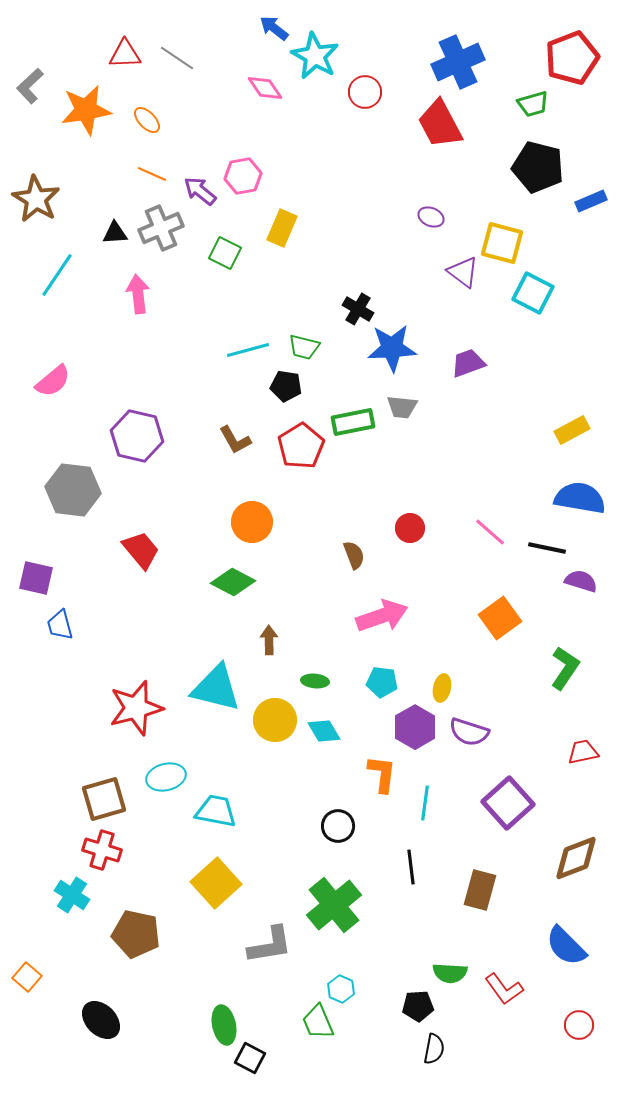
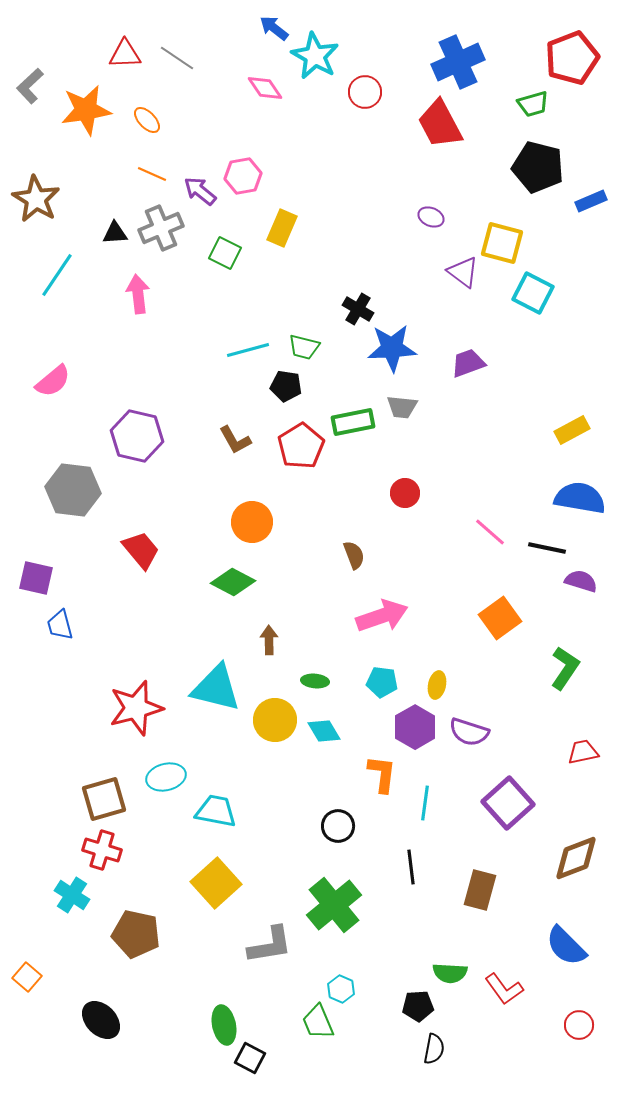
red circle at (410, 528): moved 5 px left, 35 px up
yellow ellipse at (442, 688): moved 5 px left, 3 px up
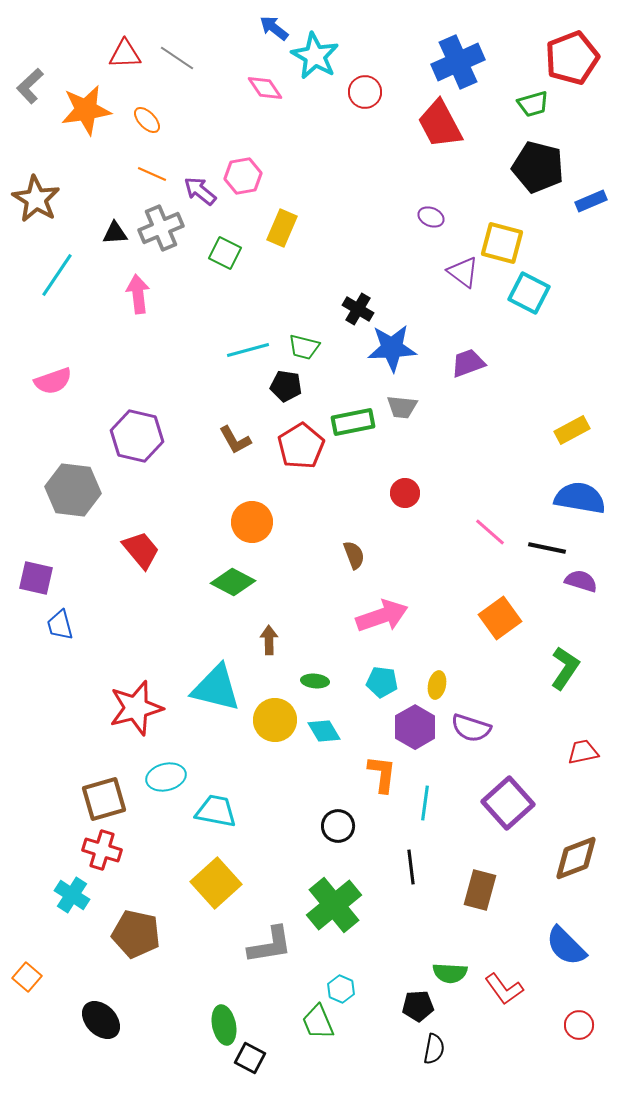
cyan square at (533, 293): moved 4 px left
pink semicircle at (53, 381): rotated 21 degrees clockwise
purple semicircle at (469, 732): moved 2 px right, 4 px up
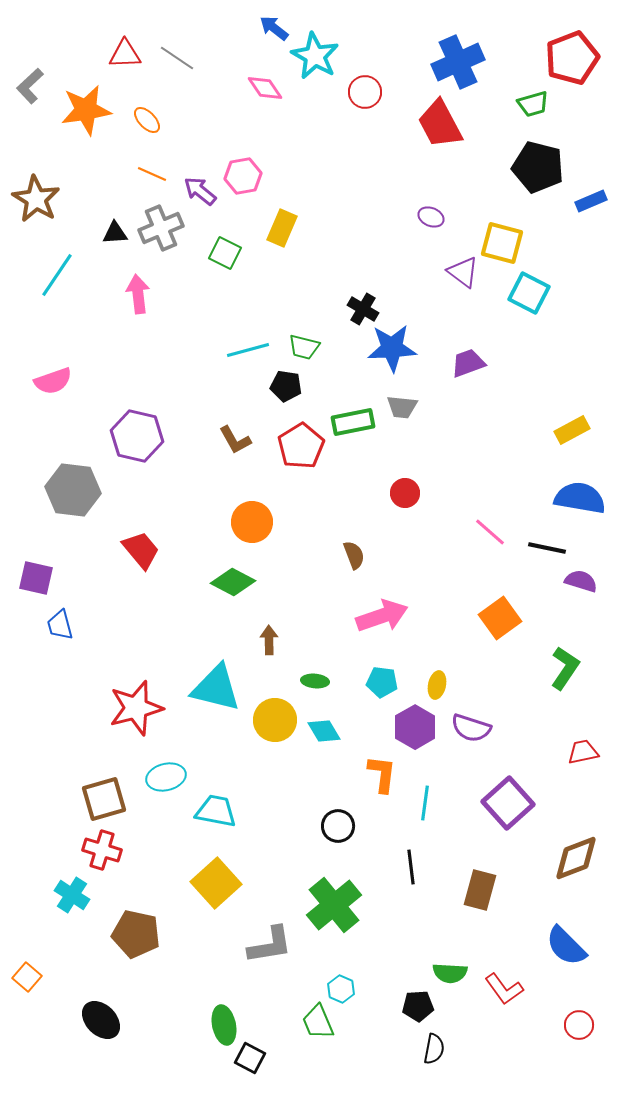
black cross at (358, 309): moved 5 px right
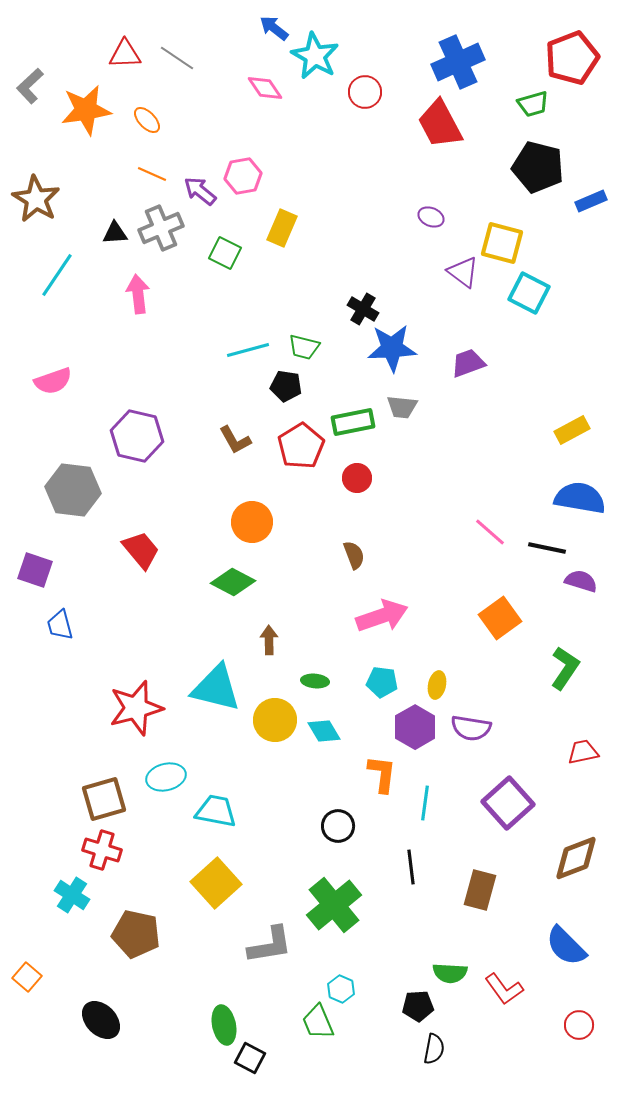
red circle at (405, 493): moved 48 px left, 15 px up
purple square at (36, 578): moved 1 px left, 8 px up; rotated 6 degrees clockwise
purple semicircle at (471, 728): rotated 9 degrees counterclockwise
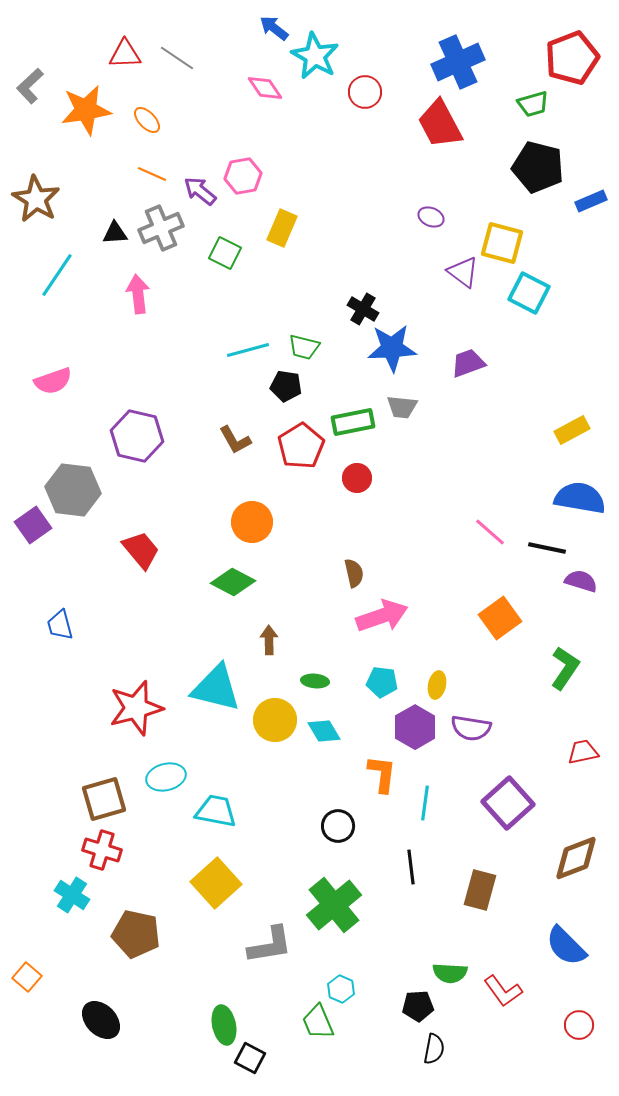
brown semicircle at (354, 555): moved 18 px down; rotated 8 degrees clockwise
purple square at (35, 570): moved 2 px left, 45 px up; rotated 36 degrees clockwise
red L-shape at (504, 989): moved 1 px left, 2 px down
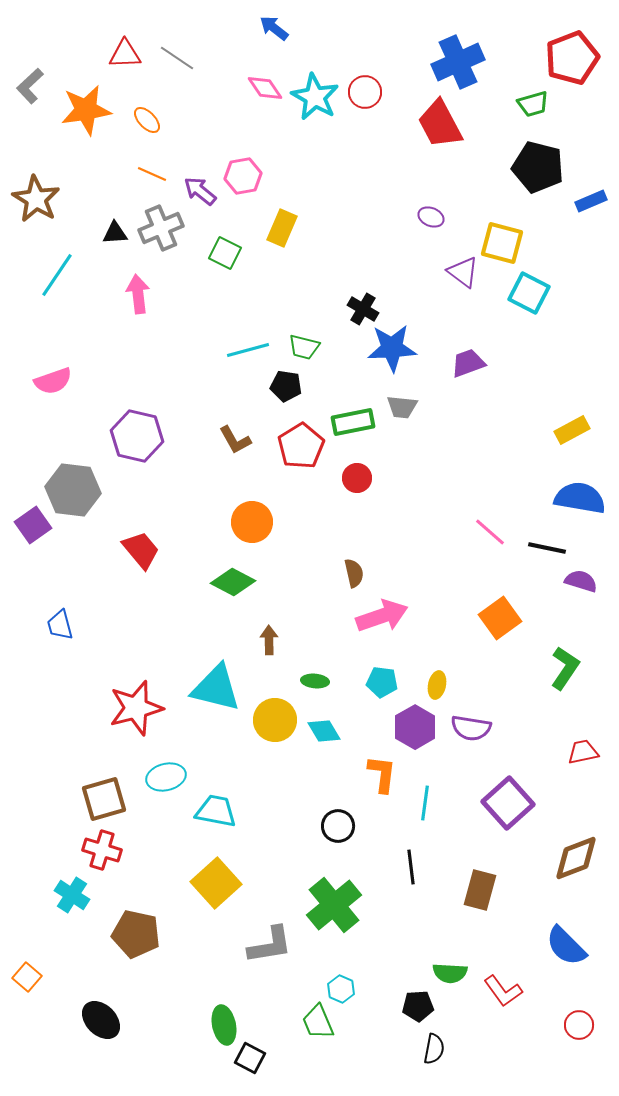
cyan star at (315, 56): moved 41 px down
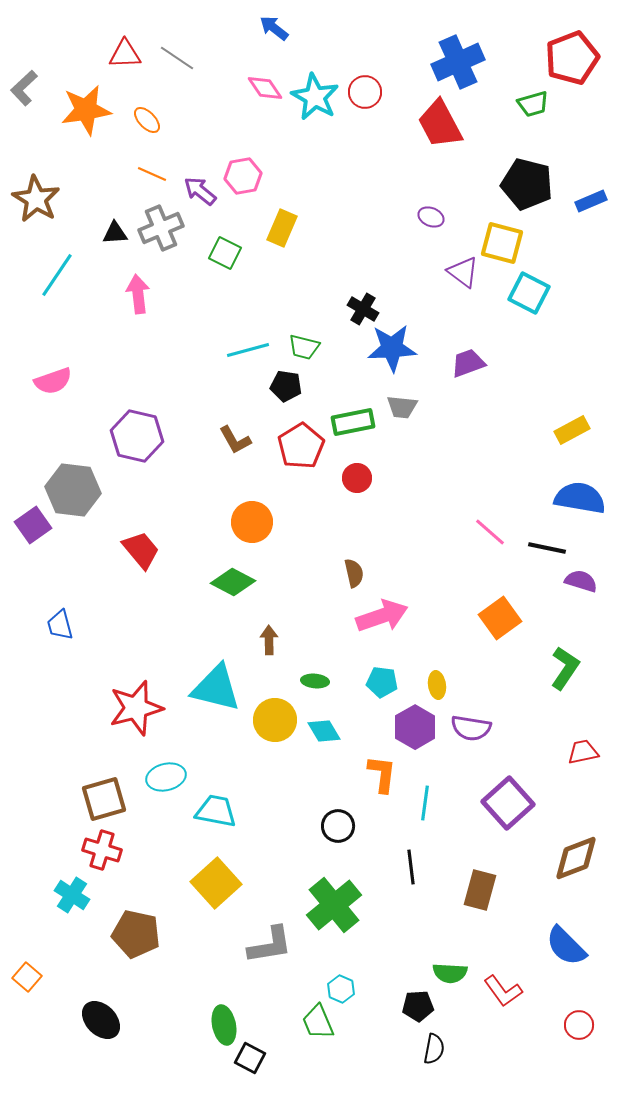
gray L-shape at (30, 86): moved 6 px left, 2 px down
black pentagon at (538, 167): moved 11 px left, 17 px down
yellow ellipse at (437, 685): rotated 20 degrees counterclockwise
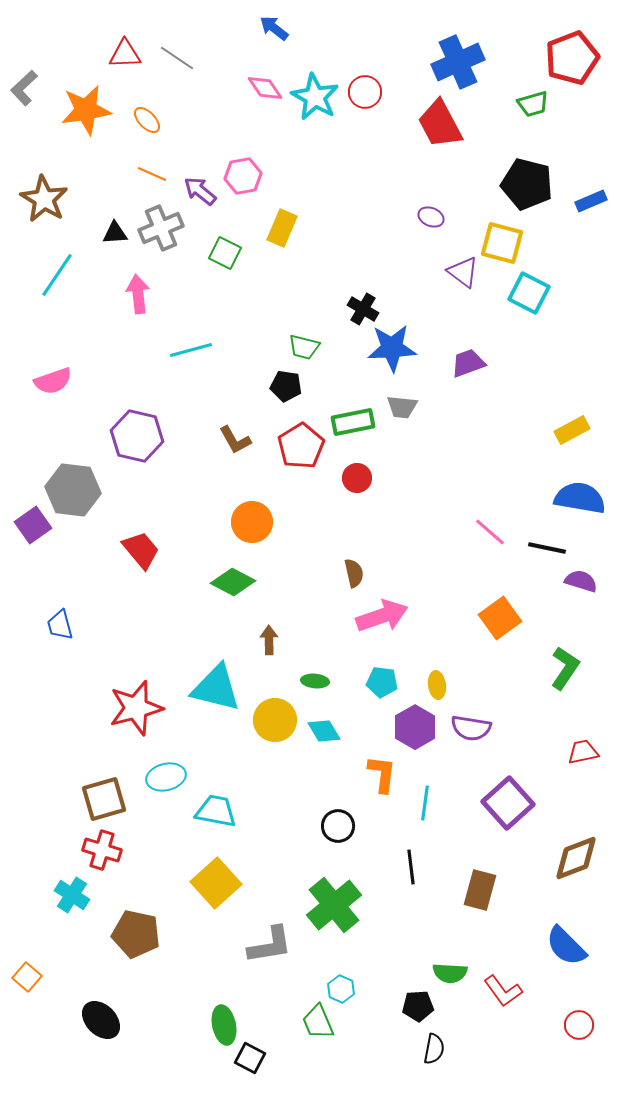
brown star at (36, 199): moved 8 px right
cyan line at (248, 350): moved 57 px left
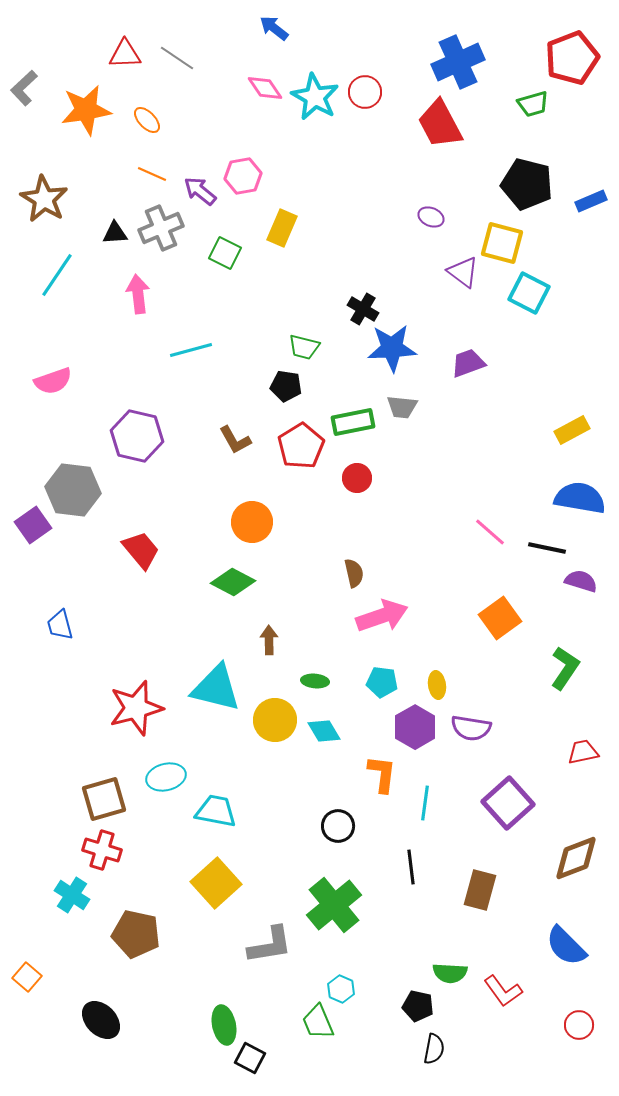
black pentagon at (418, 1006): rotated 16 degrees clockwise
